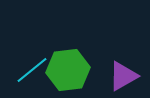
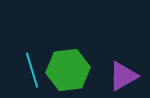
cyan line: rotated 68 degrees counterclockwise
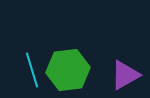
purple triangle: moved 2 px right, 1 px up
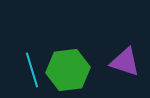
purple triangle: moved 13 px up; rotated 48 degrees clockwise
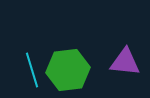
purple triangle: rotated 12 degrees counterclockwise
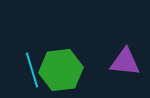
green hexagon: moved 7 px left
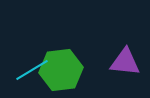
cyan line: rotated 76 degrees clockwise
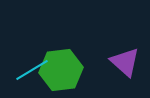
purple triangle: rotated 36 degrees clockwise
